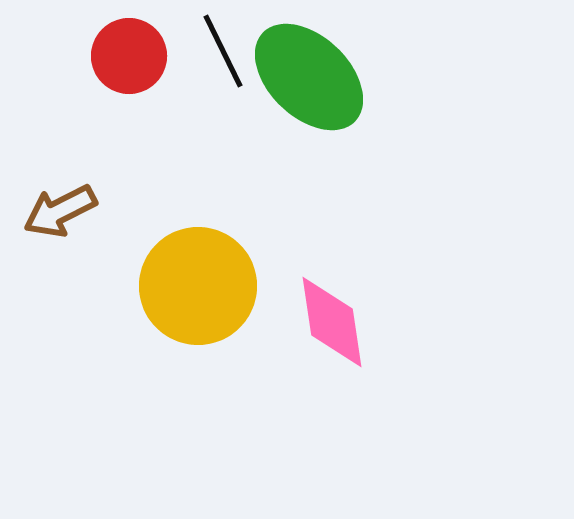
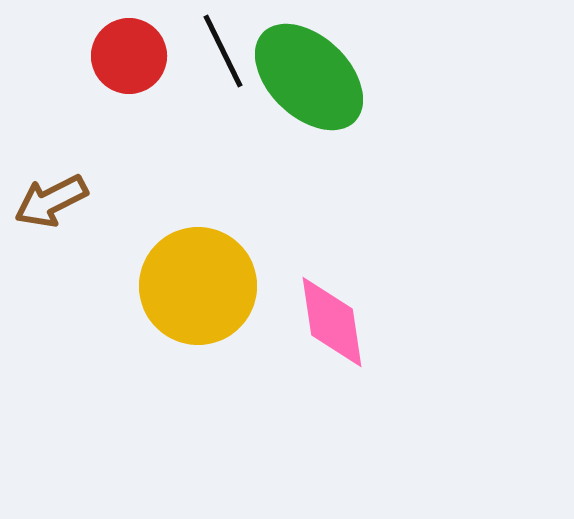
brown arrow: moved 9 px left, 10 px up
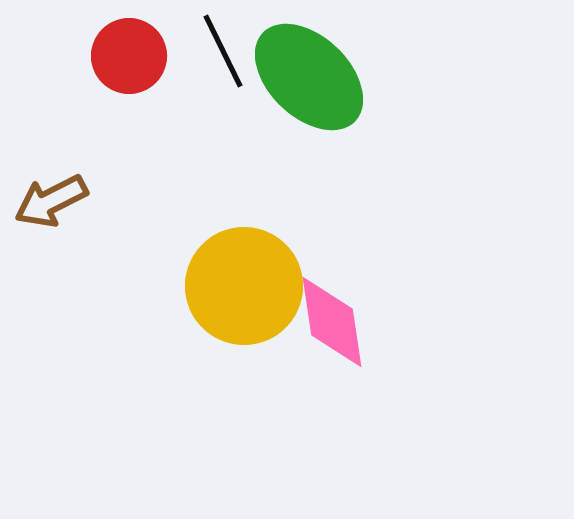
yellow circle: moved 46 px right
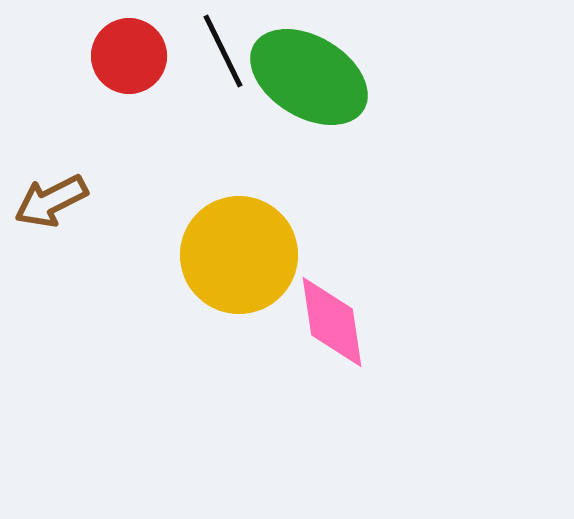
green ellipse: rotated 13 degrees counterclockwise
yellow circle: moved 5 px left, 31 px up
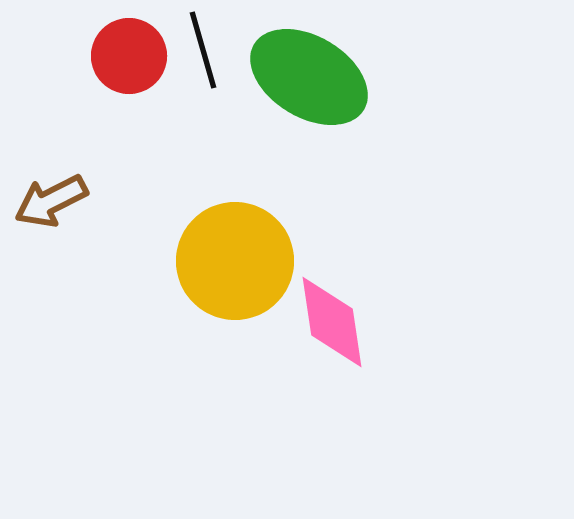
black line: moved 20 px left, 1 px up; rotated 10 degrees clockwise
yellow circle: moved 4 px left, 6 px down
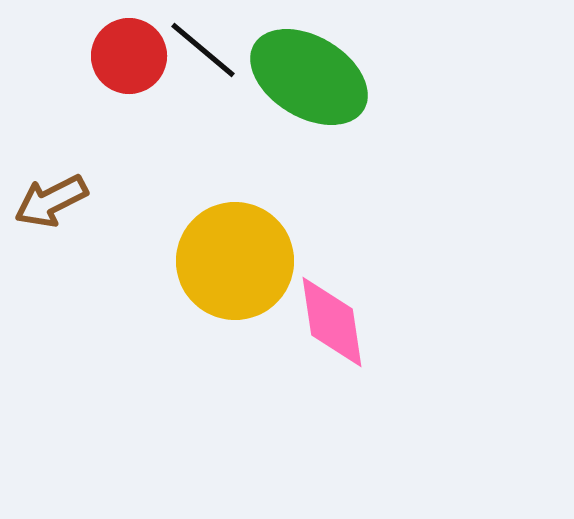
black line: rotated 34 degrees counterclockwise
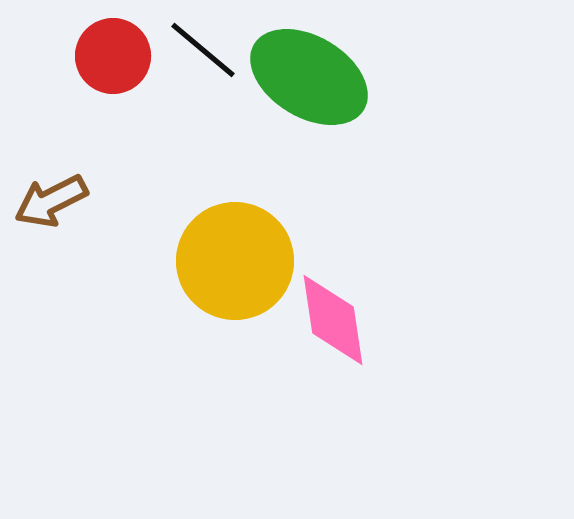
red circle: moved 16 px left
pink diamond: moved 1 px right, 2 px up
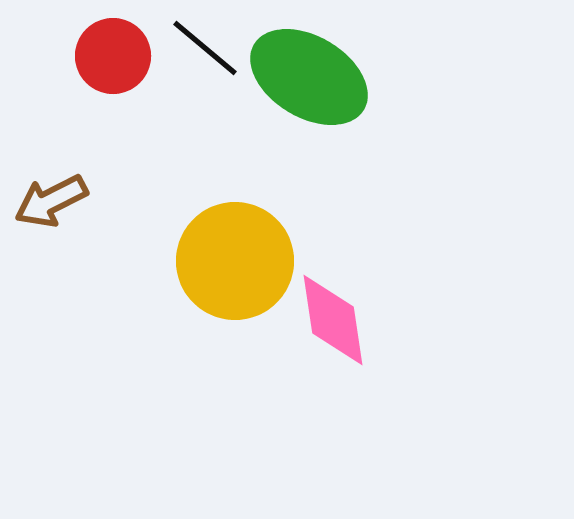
black line: moved 2 px right, 2 px up
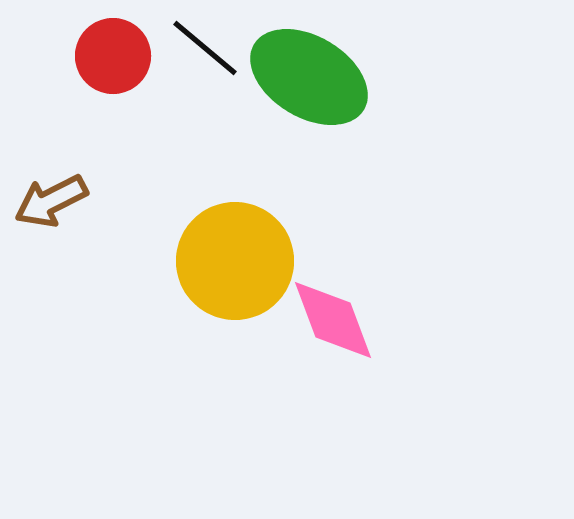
pink diamond: rotated 12 degrees counterclockwise
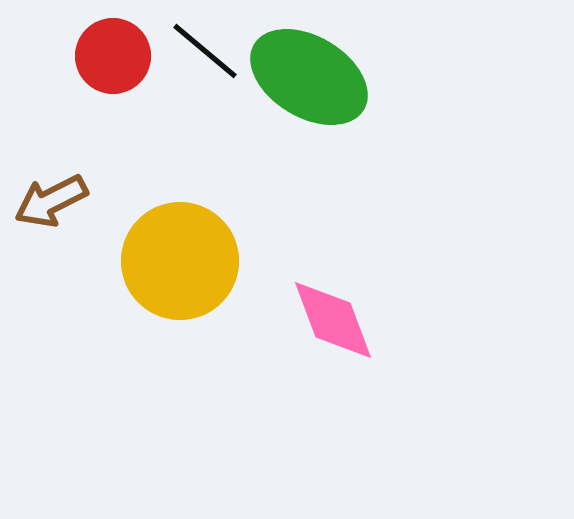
black line: moved 3 px down
yellow circle: moved 55 px left
